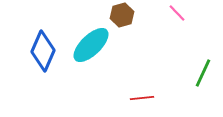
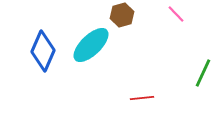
pink line: moved 1 px left, 1 px down
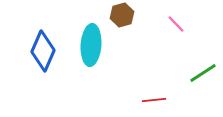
pink line: moved 10 px down
cyan ellipse: rotated 42 degrees counterclockwise
green line: rotated 32 degrees clockwise
red line: moved 12 px right, 2 px down
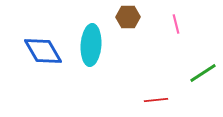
brown hexagon: moved 6 px right, 2 px down; rotated 15 degrees clockwise
pink line: rotated 30 degrees clockwise
blue diamond: rotated 54 degrees counterclockwise
red line: moved 2 px right
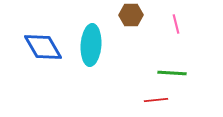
brown hexagon: moved 3 px right, 2 px up
blue diamond: moved 4 px up
green line: moved 31 px left; rotated 36 degrees clockwise
